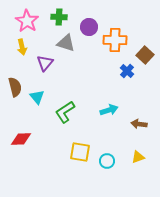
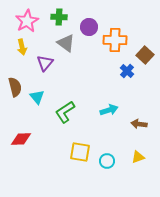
pink star: rotated 10 degrees clockwise
gray triangle: rotated 18 degrees clockwise
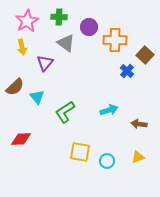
brown semicircle: rotated 60 degrees clockwise
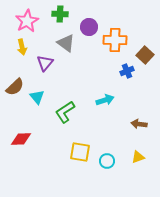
green cross: moved 1 px right, 3 px up
blue cross: rotated 24 degrees clockwise
cyan arrow: moved 4 px left, 10 px up
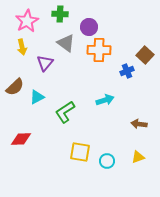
orange cross: moved 16 px left, 10 px down
cyan triangle: rotated 42 degrees clockwise
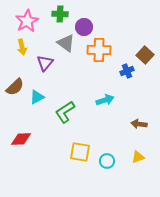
purple circle: moved 5 px left
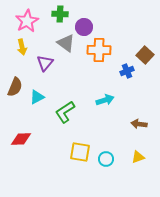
brown semicircle: rotated 24 degrees counterclockwise
cyan circle: moved 1 px left, 2 px up
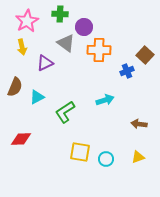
purple triangle: rotated 24 degrees clockwise
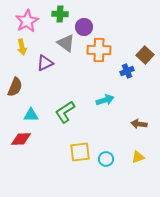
cyan triangle: moved 6 px left, 18 px down; rotated 28 degrees clockwise
yellow square: rotated 15 degrees counterclockwise
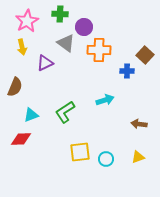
blue cross: rotated 24 degrees clockwise
cyan triangle: rotated 21 degrees counterclockwise
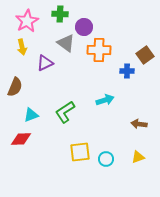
brown square: rotated 12 degrees clockwise
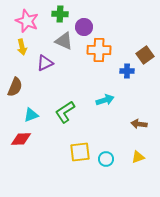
pink star: rotated 20 degrees counterclockwise
gray triangle: moved 2 px left, 2 px up; rotated 12 degrees counterclockwise
